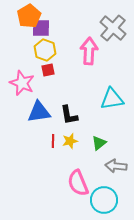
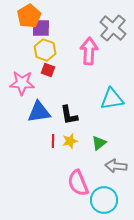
red square: rotated 32 degrees clockwise
pink star: rotated 20 degrees counterclockwise
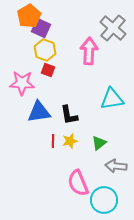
purple square: rotated 24 degrees clockwise
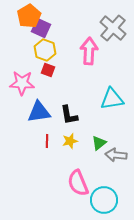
red line: moved 6 px left
gray arrow: moved 11 px up
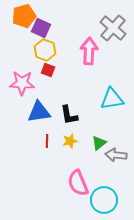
orange pentagon: moved 5 px left; rotated 15 degrees clockwise
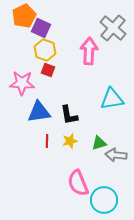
orange pentagon: rotated 10 degrees counterclockwise
green triangle: rotated 21 degrees clockwise
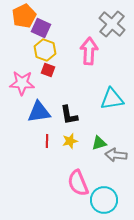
gray cross: moved 1 px left, 4 px up
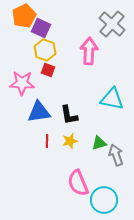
cyan triangle: rotated 20 degrees clockwise
gray arrow: rotated 65 degrees clockwise
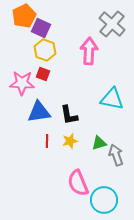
red square: moved 5 px left, 4 px down
